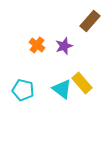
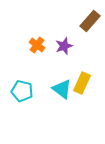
yellow rectangle: rotated 65 degrees clockwise
cyan pentagon: moved 1 px left, 1 px down
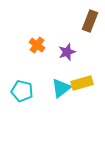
brown rectangle: rotated 20 degrees counterclockwise
purple star: moved 3 px right, 6 px down
yellow rectangle: rotated 50 degrees clockwise
cyan triangle: moved 1 px left, 1 px up; rotated 45 degrees clockwise
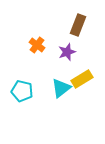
brown rectangle: moved 12 px left, 4 px down
yellow rectangle: moved 4 px up; rotated 15 degrees counterclockwise
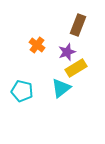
yellow rectangle: moved 6 px left, 11 px up
